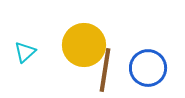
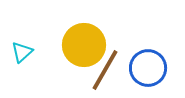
cyan triangle: moved 3 px left
brown line: rotated 21 degrees clockwise
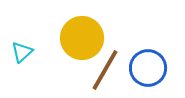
yellow circle: moved 2 px left, 7 px up
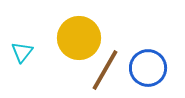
yellow circle: moved 3 px left
cyan triangle: rotated 10 degrees counterclockwise
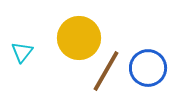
brown line: moved 1 px right, 1 px down
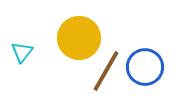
blue circle: moved 3 px left, 1 px up
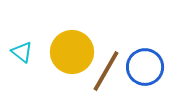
yellow circle: moved 7 px left, 14 px down
cyan triangle: rotated 30 degrees counterclockwise
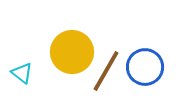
cyan triangle: moved 21 px down
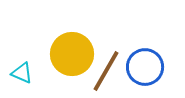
yellow circle: moved 2 px down
cyan triangle: rotated 15 degrees counterclockwise
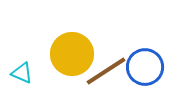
brown line: rotated 27 degrees clockwise
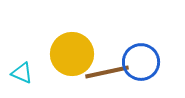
blue circle: moved 4 px left, 5 px up
brown line: moved 1 px right, 1 px down; rotated 21 degrees clockwise
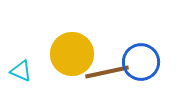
cyan triangle: moved 1 px left, 2 px up
